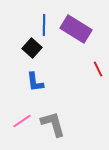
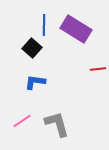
red line: rotated 70 degrees counterclockwise
blue L-shape: rotated 105 degrees clockwise
gray L-shape: moved 4 px right
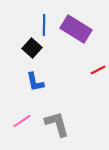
red line: moved 1 px down; rotated 21 degrees counterclockwise
blue L-shape: rotated 110 degrees counterclockwise
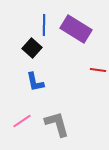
red line: rotated 35 degrees clockwise
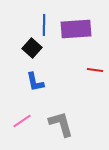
purple rectangle: rotated 36 degrees counterclockwise
red line: moved 3 px left
gray L-shape: moved 4 px right
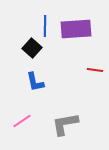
blue line: moved 1 px right, 1 px down
gray L-shape: moved 4 px right; rotated 84 degrees counterclockwise
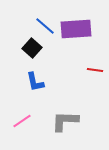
blue line: rotated 50 degrees counterclockwise
gray L-shape: moved 3 px up; rotated 12 degrees clockwise
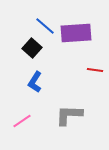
purple rectangle: moved 4 px down
blue L-shape: rotated 45 degrees clockwise
gray L-shape: moved 4 px right, 6 px up
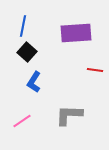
blue line: moved 22 px left; rotated 60 degrees clockwise
black square: moved 5 px left, 4 px down
blue L-shape: moved 1 px left
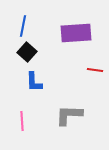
blue L-shape: rotated 35 degrees counterclockwise
pink line: rotated 60 degrees counterclockwise
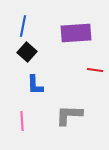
blue L-shape: moved 1 px right, 3 px down
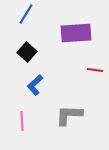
blue line: moved 3 px right, 12 px up; rotated 20 degrees clockwise
blue L-shape: rotated 50 degrees clockwise
